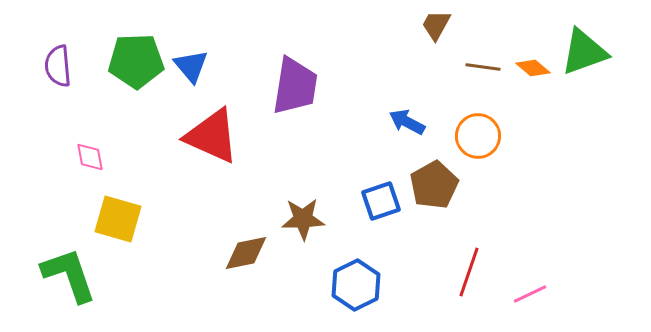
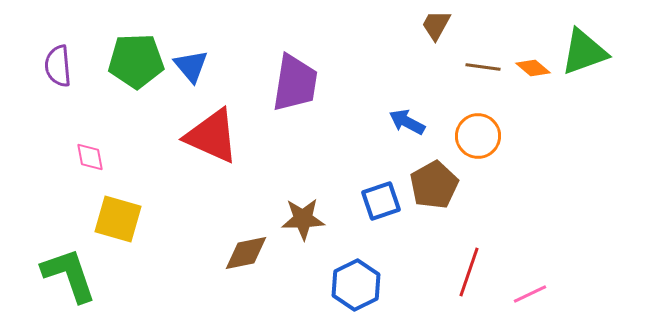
purple trapezoid: moved 3 px up
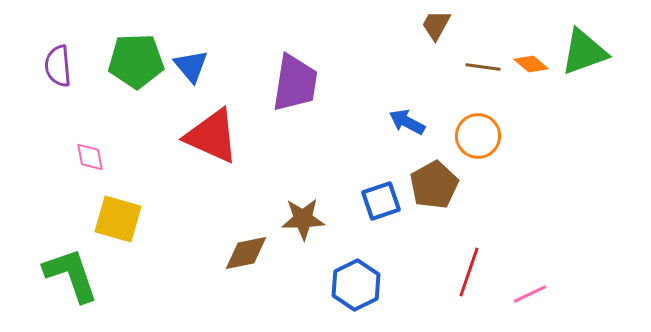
orange diamond: moved 2 px left, 4 px up
green L-shape: moved 2 px right
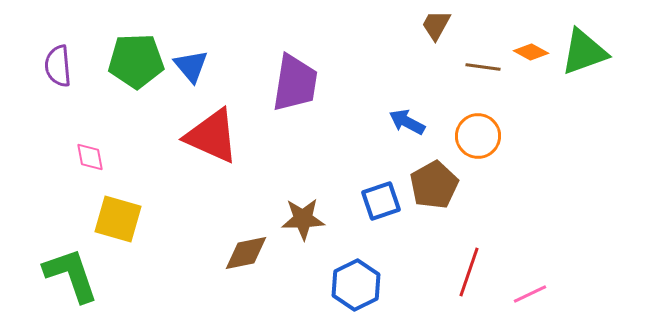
orange diamond: moved 12 px up; rotated 12 degrees counterclockwise
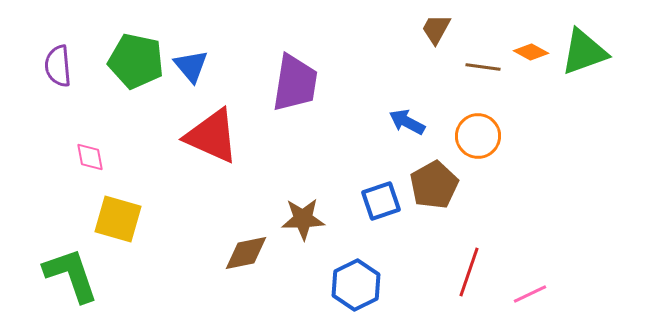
brown trapezoid: moved 4 px down
green pentagon: rotated 14 degrees clockwise
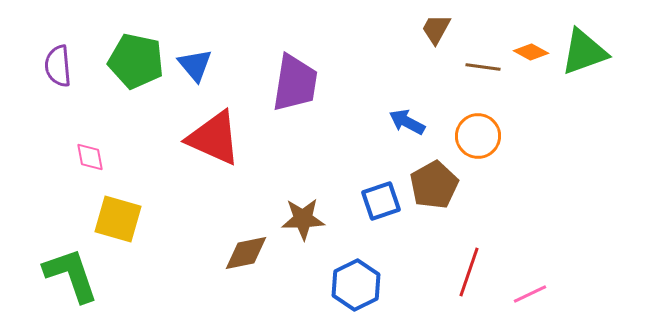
blue triangle: moved 4 px right, 1 px up
red triangle: moved 2 px right, 2 px down
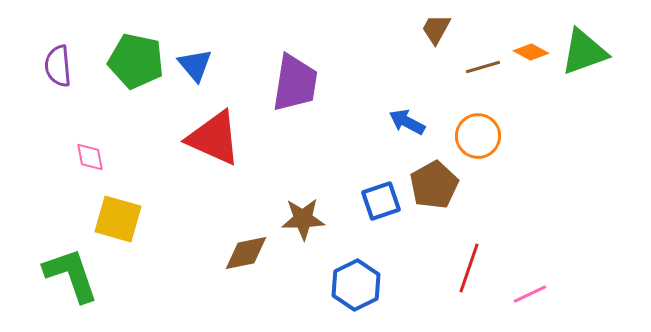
brown line: rotated 24 degrees counterclockwise
red line: moved 4 px up
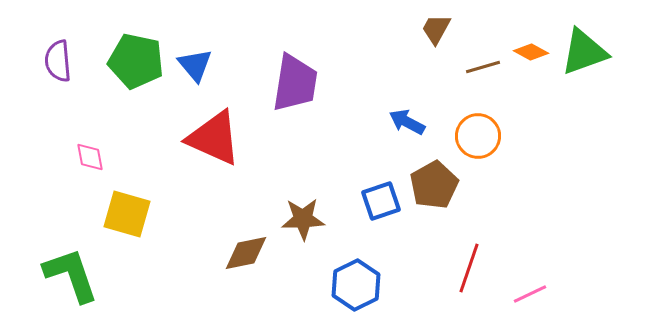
purple semicircle: moved 5 px up
yellow square: moved 9 px right, 5 px up
